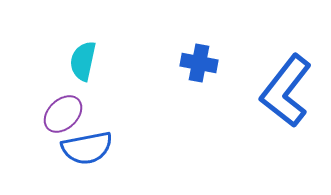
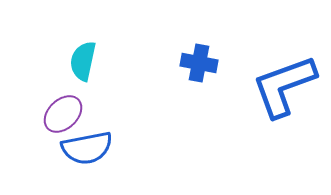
blue L-shape: moved 2 px left, 5 px up; rotated 32 degrees clockwise
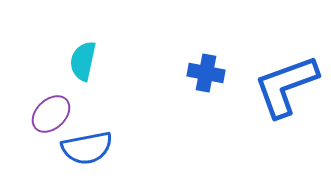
blue cross: moved 7 px right, 10 px down
blue L-shape: moved 2 px right
purple ellipse: moved 12 px left
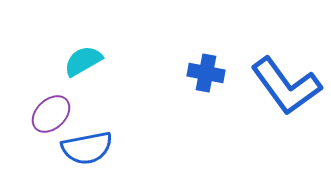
cyan semicircle: rotated 48 degrees clockwise
blue L-shape: rotated 106 degrees counterclockwise
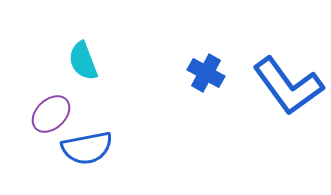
cyan semicircle: rotated 81 degrees counterclockwise
blue cross: rotated 18 degrees clockwise
blue L-shape: moved 2 px right
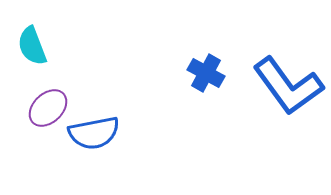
cyan semicircle: moved 51 px left, 15 px up
purple ellipse: moved 3 px left, 6 px up
blue semicircle: moved 7 px right, 15 px up
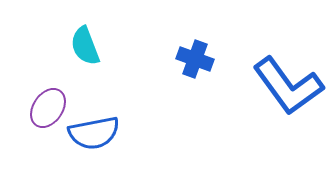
cyan semicircle: moved 53 px right
blue cross: moved 11 px left, 14 px up; rotated 9 degrees counterclockwise
purple ellipse: rotated 12 degrees counterclockwise
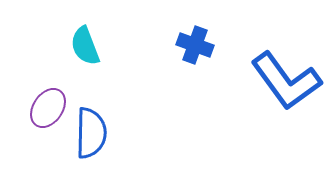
blue cross: moved 14 px up
blue L-shape: moved 2 px left, 5 px up
blue semicircle: moved 3 px left; rotated 78 degrees counterclockwise
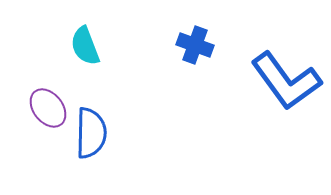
purple ellipse: rotated 72 degrees counterclockwise
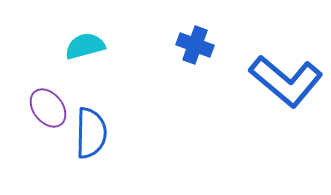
cyan semicircle: rotated 96 degrees clockwise
blue L-shape: rotated 14 degrees counterclockwise
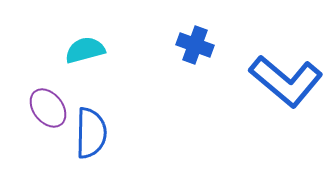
cyan semicircle: moved 4 px down
